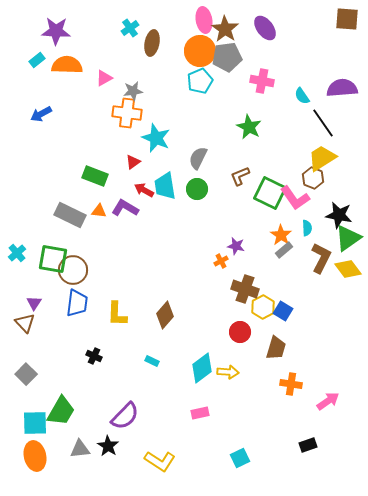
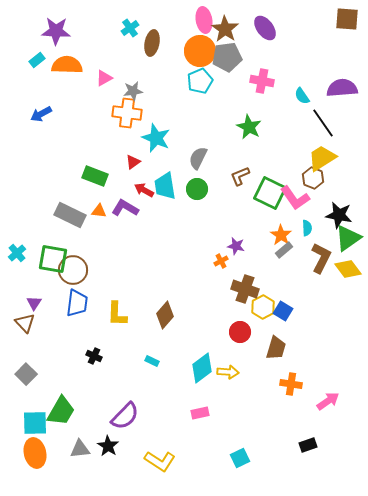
orange ellipse at (35, 456): moved 3 px up
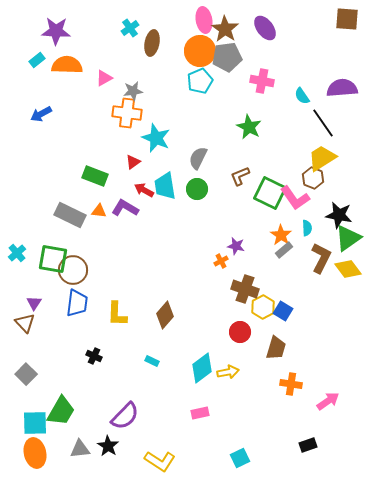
yellow arrow at (228, 372): rotated 15 degrees counterclockwise
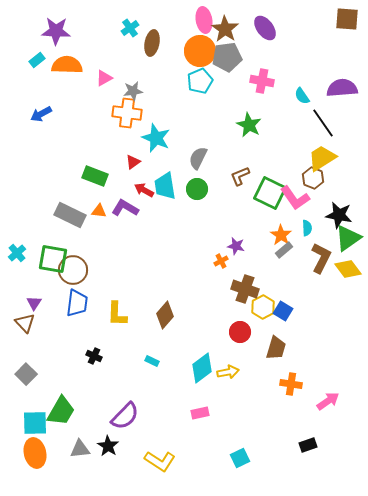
green star at (249, 127): moved 2 px up
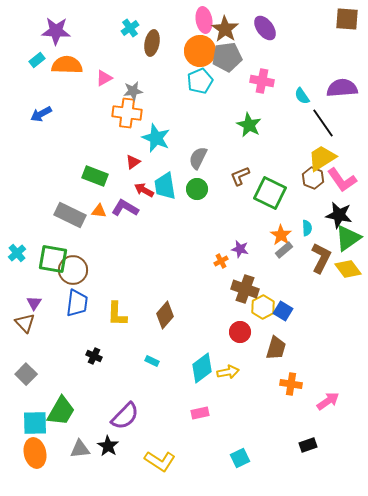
pink L-shape at (295, 198): moved 47 px right, 18 px up
purple star at (236, 246): moved 4 px right, 3 px down
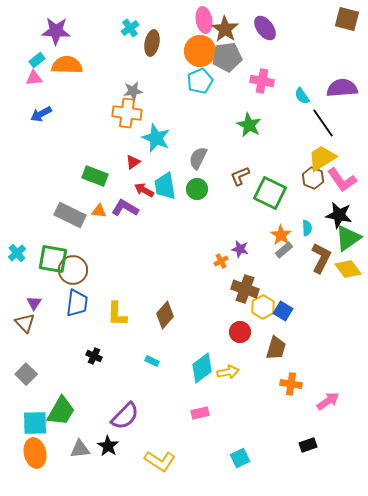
brown square at (347, 19): rotated 10 degrees clockwise
pink triangle at (104, 78): moved 70 px left; rotated 24 degrees clockwise
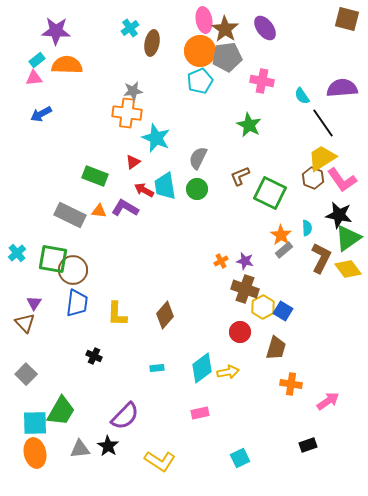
purple star at (240, 249): moved 5 px right, 12 px down
cyan rectangle at (152, 361): moved 5 px right, 7 px down; rotated 32 degrees counterclockwise
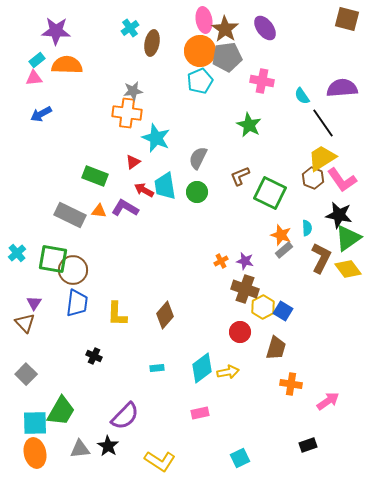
green circle at (197, 189): moved 3 px down
orange star at (281, 235): rotated 15 degrees counterclockwise
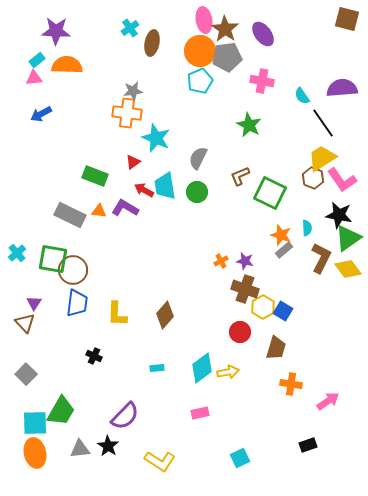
purple ellipse at (265, 28): moved 2 px left, 6 px down
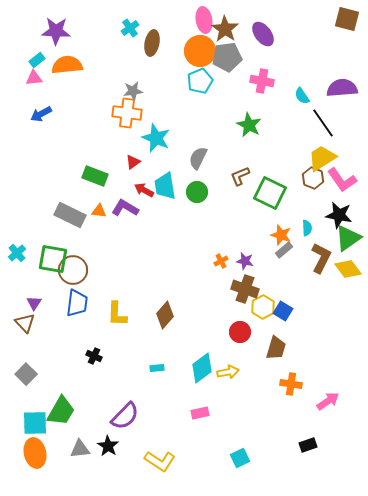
orange semicircle at (67, 65): rotated 8 degrees counterclockwise
